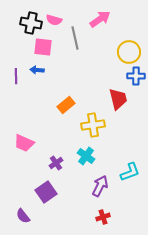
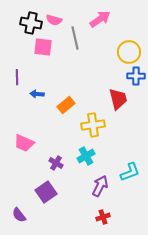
blue arrow: moved 24 px down
purple line: moved 1 px right, 1 px down
cyan cross: rotated 24 degrees clockwise
purple cross: rotated 24 degrees counterclockwise
purple semicircle: moved 4 px left, 1 px up
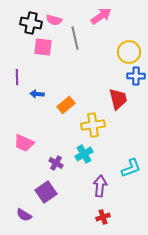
pink arrow: moved 1 px right, 3 px up
cyan cross: moved 2 px left, 2 px up
cyan L-shape: moved 1 px right, 4 px up
purple arrow: rotated 20 degrees counterclockwise
purple semicircle: moved 5 px right; rotated 21 degrees counterclockwise
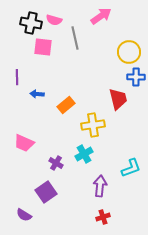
blue cross: moved 1 px down
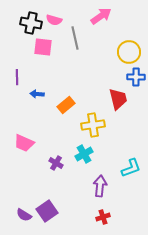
purple square: moved 1 px right, 19 px down
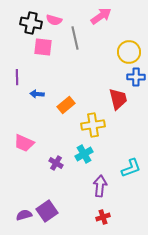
purple semicircle: rotated 133 degrees clockwise
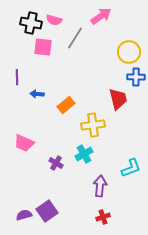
gray line: rotated 45 degrees clockwise
